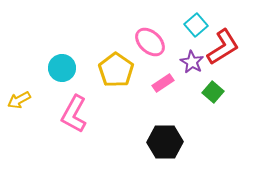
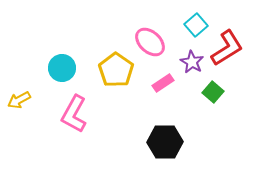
red L-shape: moved 4 px right, 1 px down
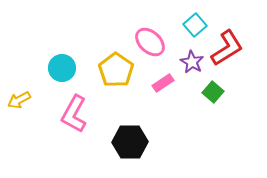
cyan square: moved 1 px left
black hexagon: moved 35 px left
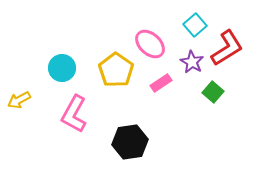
pink ellipse: moved 2 px down
pink rectangle: moved 2 px left
black hexagon: rotated 8 degrees counterclockwise
